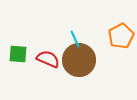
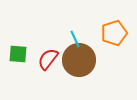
orange pentagon: moved 7 px left, 3 px up; rotated 10 degrees clockwise
red semicircle: rotated 75 degrees counterclockwise
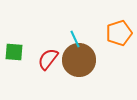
orange pentagon: moved 5 px right
green square: moved 4 px left, 2 px up
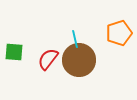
cyan line: rotated 12 degrees clockwise
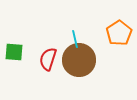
orange pentagon: rotated 15 degrees counterclockwise
red semicircle: rotated 20 degrees counterclockwise
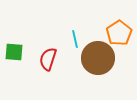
brown circle: moved 19 px right, 2 px up
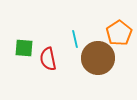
green square: moved 10 px right, 4 px up
red semicircle: rotated 30 degrees counterclockwise
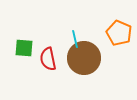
orange pentagon: rotated 15 degrees counterclockwise
brown circle: moved 14 px left
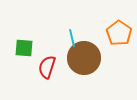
orange pentagon: rotated 10 degrees clockwise
cyan line: moved 3 px left, 1 px up
red semicircle: moved 1 px left, 8 px down; rotated 30 degrees clockwise
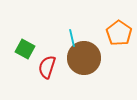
green square: moved 1 px right, 1 px down; rotated 24 degrees clockwise
